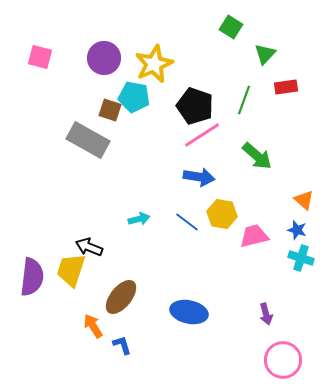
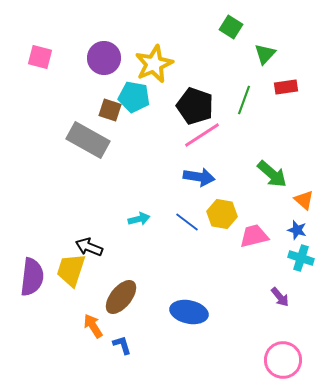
green arrow: moved 15 px right, 18 px down
purple arrow: moved 14 px right, 17 px up; rotated 25 degrees counterclockwise
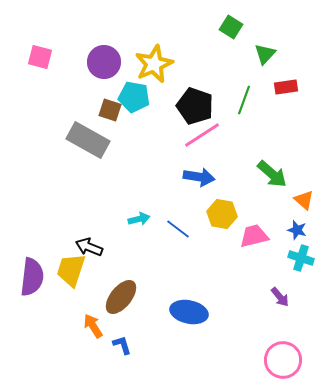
purple circle: moved 4 px down
blue line: moved 9 px left, 7 px down
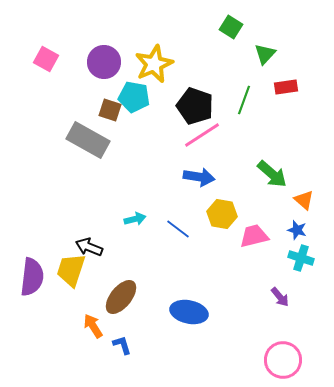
pink square: moved 6 px right, 2 px down; rotated 15 degrees clockwise
cyan arrow: moved 4 px left
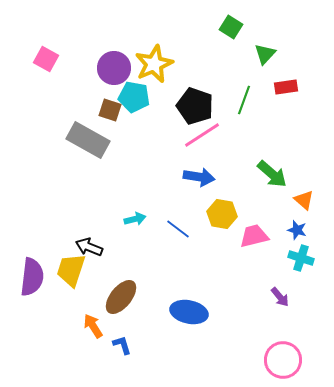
purple circle: moved 10 px right, 6 px down
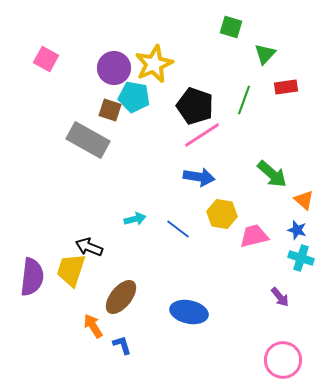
green square: rotated 15 degrees counterclockwise
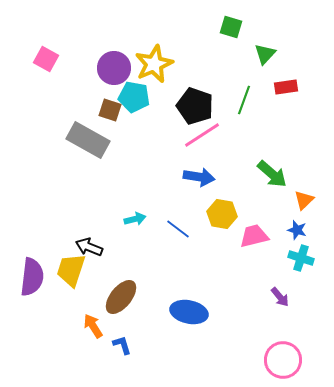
orange triangle: rotated 35 degrees clockwise
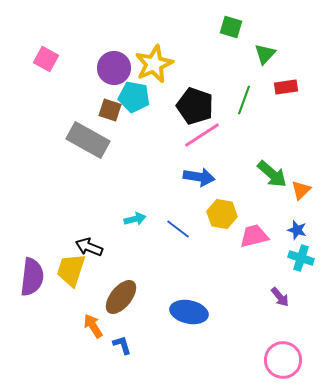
orange triangle: moved 3 px left, 10 px up
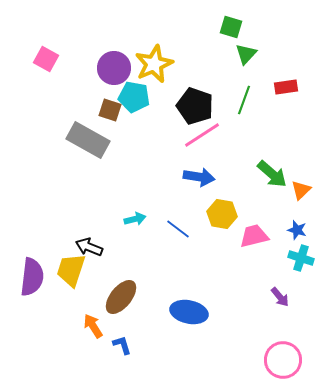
green triangle: moved 19 px left
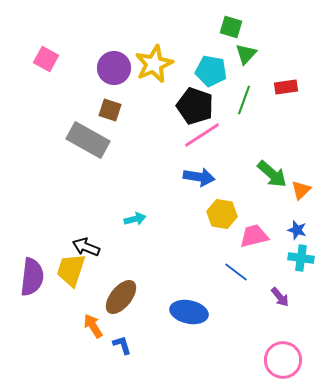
cyan pentagon: moved 77 px right, 26 px up
blue line: moved 58 px right, 43 px down
black arrow: moved 3 px left
cyan cross: rotated 10 degrees counterclockwise
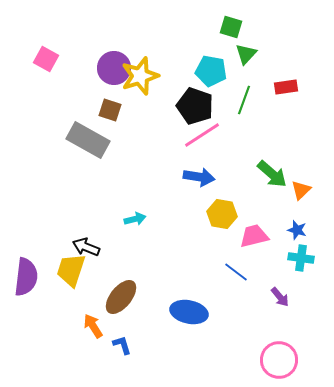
yellow star: moved 14 px left, 12 px down; rotated 6 degrees clockwise
purple semicircle: moved 6 px left
pink circle: moved 4 px left
